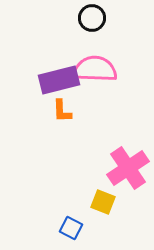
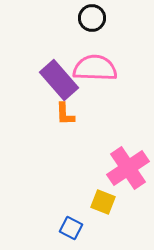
pink semicircle: moved 1 px up
purple rectangle: rotated 63 degrees clockwise
orange L-shape: moved 3 px right, 3 px down
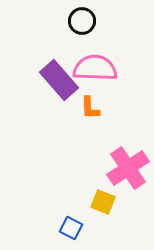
black circle: moved 10 px left, 3 px down
orange L-shape: moved 25 px right, 6 px up
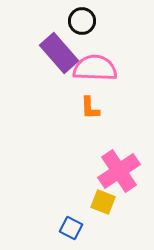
purple rectangle: moved 27 px up
pink cross: moved 9 px left, 3 px down
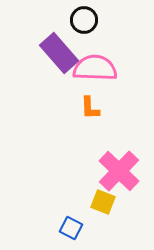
black circle: moved 2 px right, 1 px up
pink cross: rotated 12 degrees counterclockwise
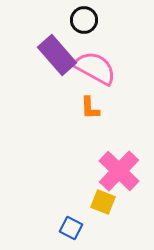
purple rectangle: moved 2 px left, 2 px down
pink semicircle: rotated 27 degrees clockwise
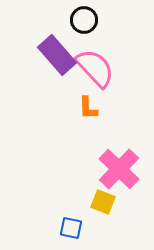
pink semicircle: rotated 18 degrees clockwise
orange L-shape: moved 2 px left
pink cross: moved 2 px up
blue square: rotated 15 degrees counterclockwise
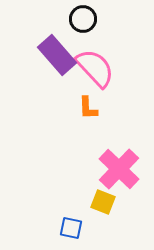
black circle: moved 1 px left, 1 px up
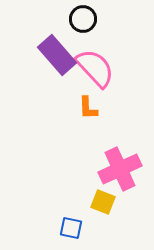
pink cross: moved 1 px right; rotated 21 degrees clockwise
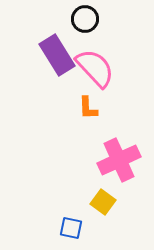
black circle: moved 2 px right
purple rectangle: rotated 9 degrees clockwise
pink cross: moved 1 px left, 9 px up
yellow square: rotated 15 degrees clockwise
